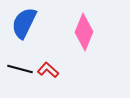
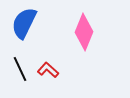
black line: rotated 50 degrees clockwise
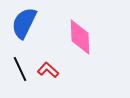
pink diamond: moved 4 px left, 5 px down; rotated 24 degrees counterclockwise
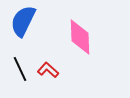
blue semicircle: moved 1 px left, 2 px up
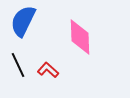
black line: moved 2 px left, 4 px up
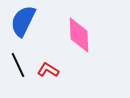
pink diamond: moved 1 px left, 2 px up
red L-shape: rotated 10 degrees counterclockwise
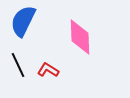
pink diamond: moved 1 px right, 2 px down
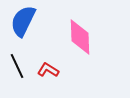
black line: moved 1 px left, 1 px down
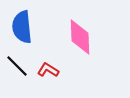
blue semicircle: moved 1 px left, 6 px down; rotated 32 degrees counterclockwise
black line: rotated 20 degrees counterclockwise
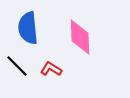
blue semicircle: moved 6 px right, 1 px down
red L-shape: moved 3 px right, 1 px up
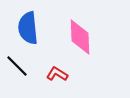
red L-shape: moved 6 px right, 5 px down
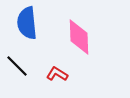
blue semicircle: moved 1 px left, 5 px up
pink diamond: moved 1 px left
